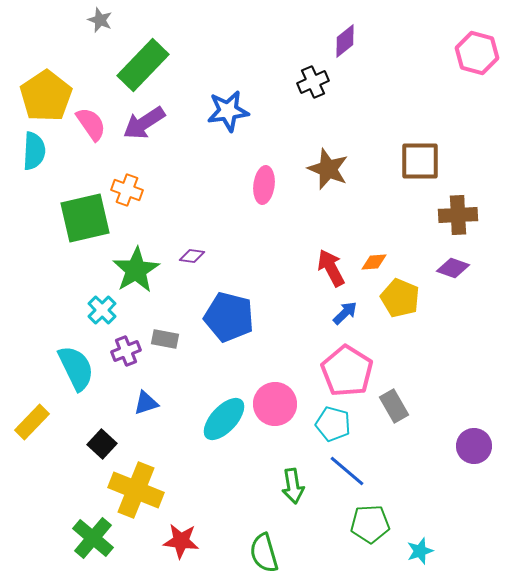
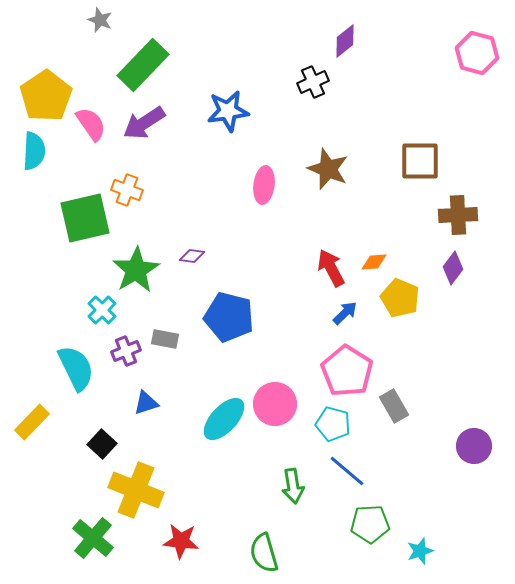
purple diamond at (453, 268): rotated 72 degrees counterclockwise
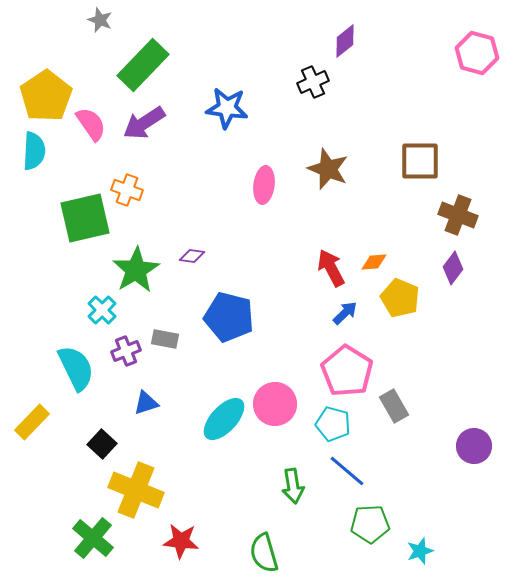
blue star at (228, 111): moved 1 px left, 3 px up; rotated 15 degrees clockwise
brown cross at (458, 215): rotated 24 degrees clockwise
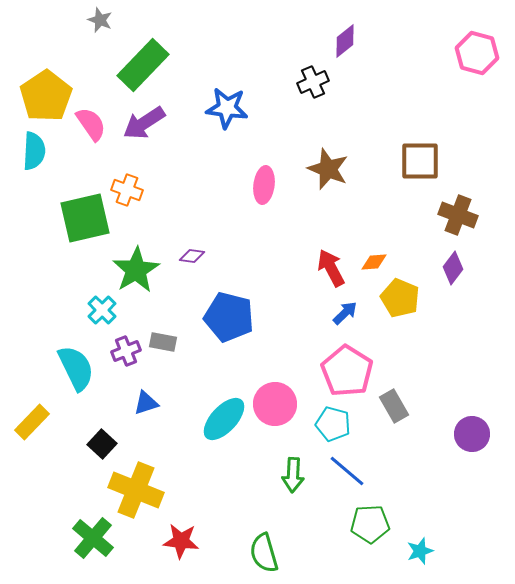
gray rectangle at (165, 339): moved 2 px left, 3 px down
purple circle at (474, 446): moved 2 px left, 12 px up
green arrow at (293, 486): moved 11 px up; rotated 12 degrees clockwise
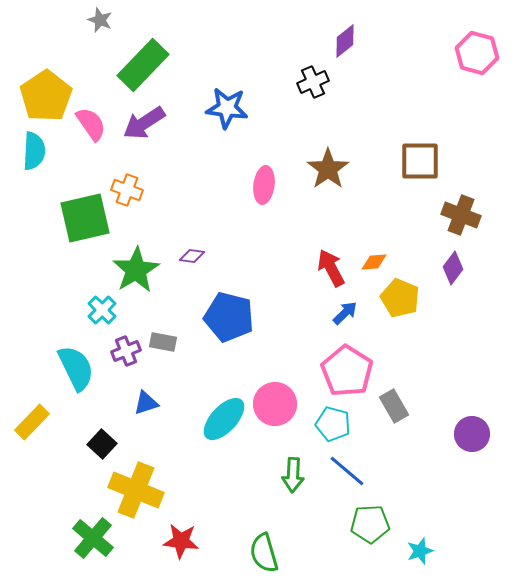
brown star at (328, 169): rotated 15 degrees clockwise
brown cross at (458, 215): moved 3 px right
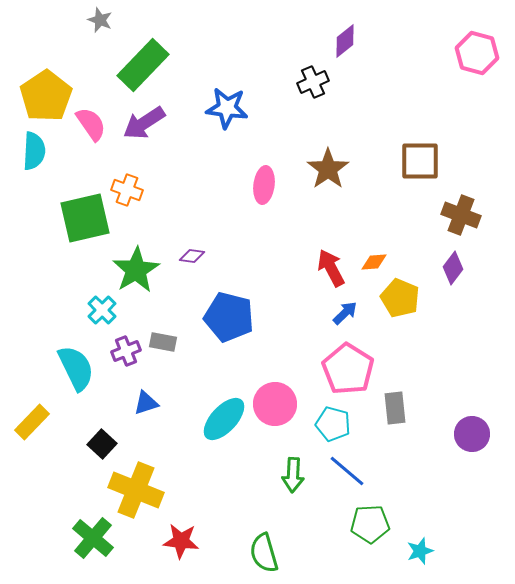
pink pentagon at (347, 371): moved 1 px right, 2 px up
gray rectangle at (394, 406): moved 1 px right, 2 px down; rotated 24 degrees clockwise
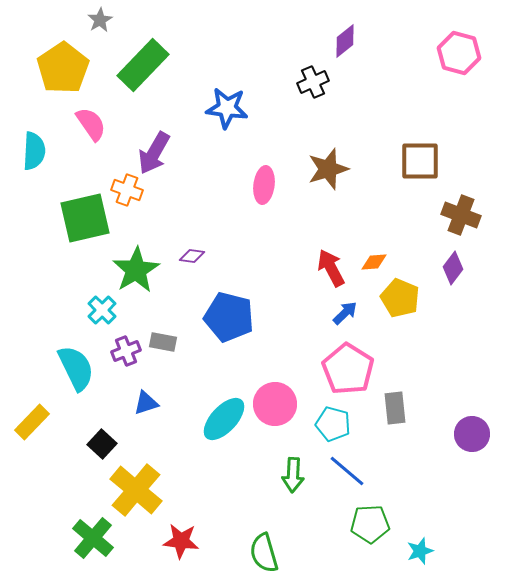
gray star at (100, 20): rotated 20 degrees clockwise
pink hexagon at (477, 53): moved 18 px left
yellow pentagon at (46, 96): moved 17 px right, 28 px up
purple arrow at (144, 123): moved 10 px right, 30 px down; rotated 27 degrees counterclockwise
brown star at (328, 169): rotated 18 degrees clockwise
yellow cross at (136, 490): rotated 18 degrees clockwise
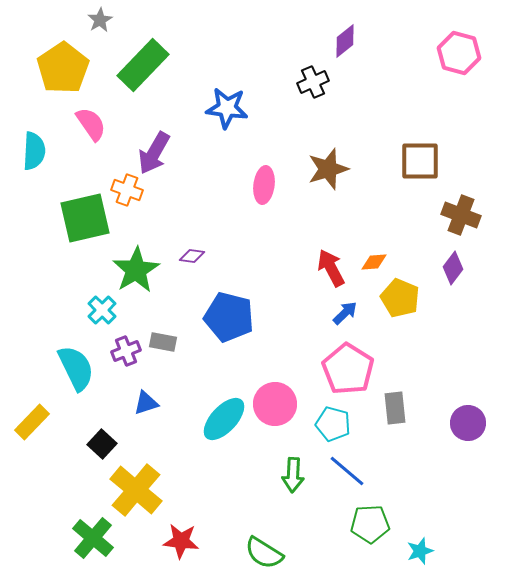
purple circle at (472, 434): moved 4 px left, 11 px up
green semicircle at (264, 553): rotated 42 degrees counterclockwise
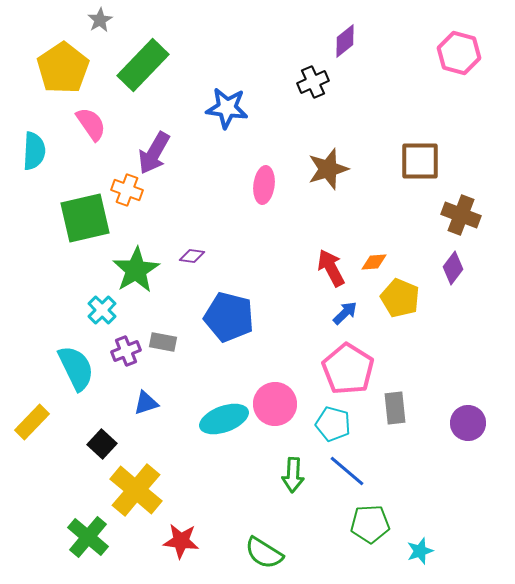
cyan ellipse at (224, 419): rotated 27 degrees clockwise
green cross at (93, 538): moved 5 px left, 1 px up
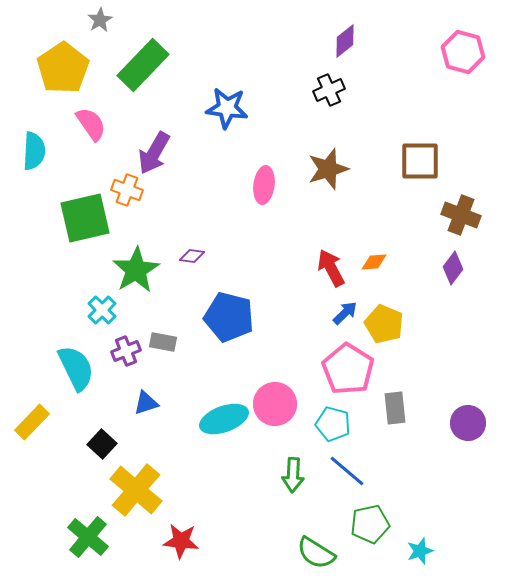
pink hexagon at (459, 53): moved 4 px right, 1 px up
black cross at (313, 82): moved 16 px right, 8 px down
yellow pentagon at (400, 298): moved 16 px left, 26 px down
green pentagon at (370, 524): rotated 9 degrees counterclockwise
green semicircle at (264, 553): moved 52 px right
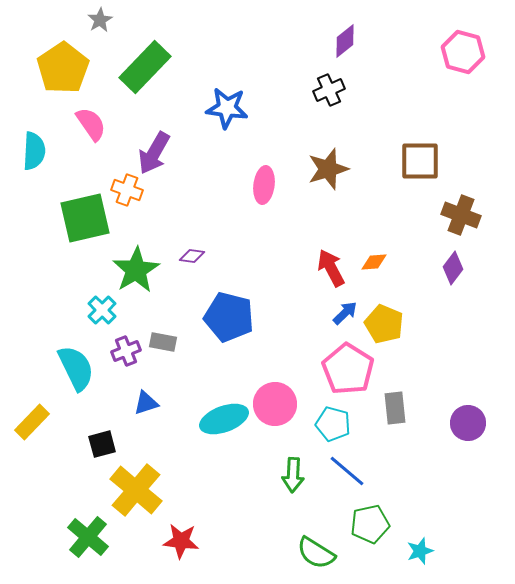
green rectangle at (143, 65): moved 2 px right, 2 px down
black square at (102, 444): rotated 32 degrees clockwise
